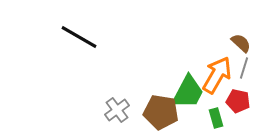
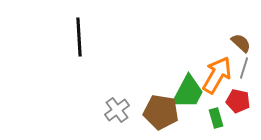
black line: rotated 57 degrees clockwise
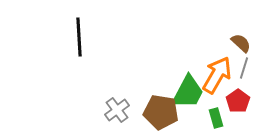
red pentagon: rotated 25 degrees clockwise
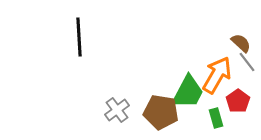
gray line: moved 3 px right, 6 px up; rotated 55 degrees counterclockwise
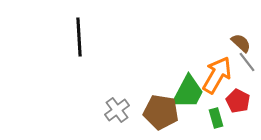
red pentagon: rotated 10 degrees counterclockwise
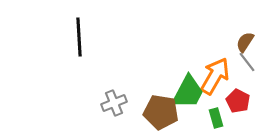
brown semicircle: moved 4 px right, 1 px up; rotated 100 degrees counterclockwise
orange arrow: moved 2 px left, 1 px down
gray cross: moved 3 px left, 7 px up; rotated 15 degrees clockwise
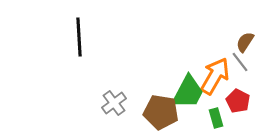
gray line: moved 7 px left
gray cross: rotated 15 degrees counterclockwise
